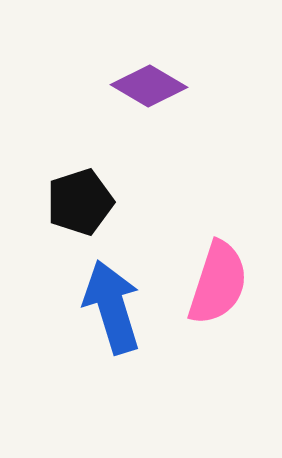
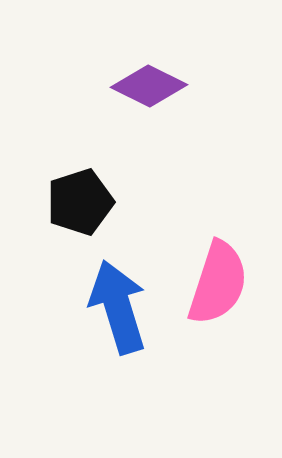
purple diamond: rotated 4 degrees counterclockwise
blue arrow: moved 6 px right
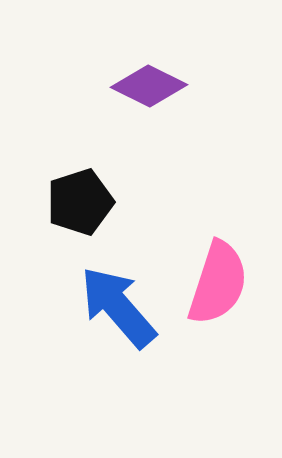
blue arrow: rotated 24 degrees counterclockwise
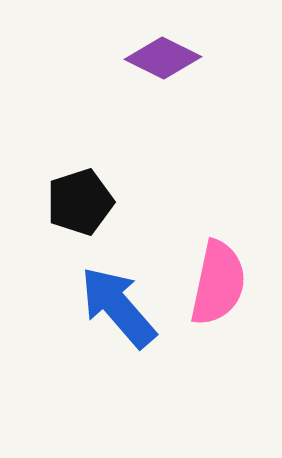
purple diamond: moved 14 px right, 28 px up
pink semicircle: rotated 6 degrees counterclockwise
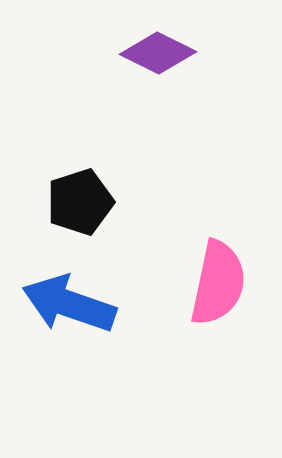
purple diamond: moved 5 px left, 5 px up
blue arrow: moved 49 px left, 3 px up; rotated 30 degrees counterclockwise
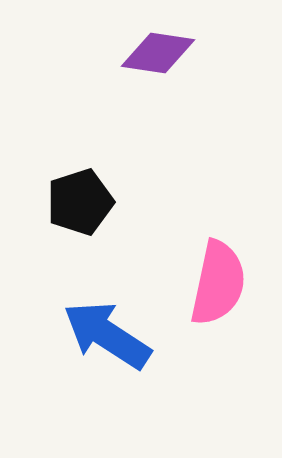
purple diamond: rotated 18 degrees counterclockwise
blue arrow: moved 38 px right, 31 px down; rotated 14 degrees clockwise
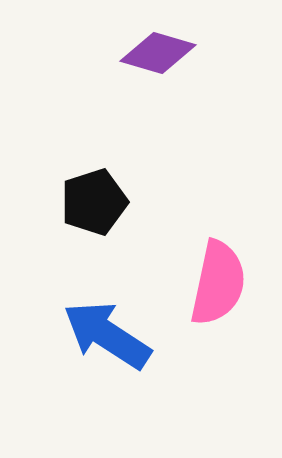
purple diamond: rotated 8 degrees clockwise
black pentagon: moved 14 px right
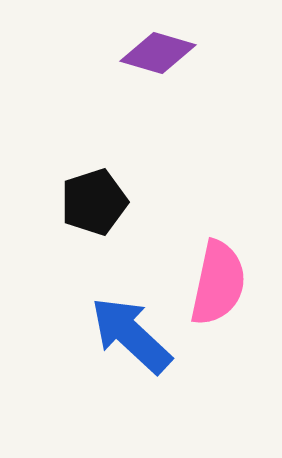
blue arrow: moved 24 px right; rotated 10 degrees clockwise
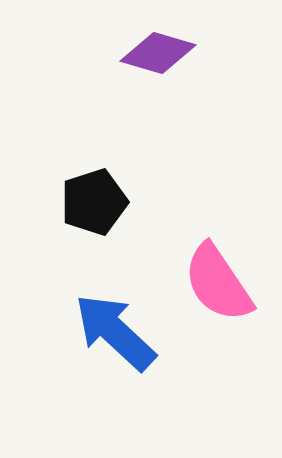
pink semicircle: rotated 134 degrees clockwise
blue arrow: moved 16 px left, 3 px up
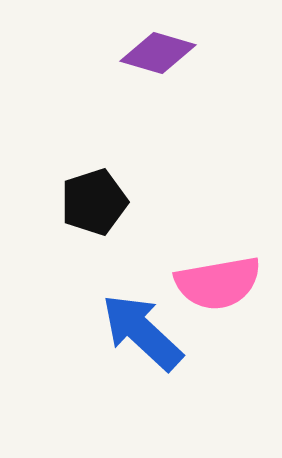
pink semicircle: rotated 66 degrees counterclockwise
blue arrow: moved 27 px right
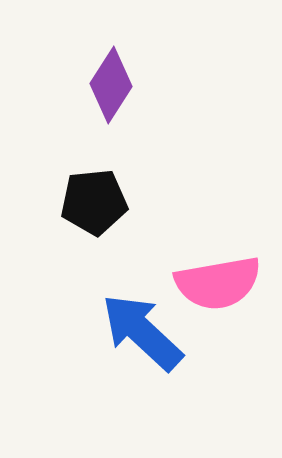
purple diamond: moved 47 px left, 32 px down; rotated 74 degrees counterclockwise
black pentagon: rotated 12 degrees clockwise
